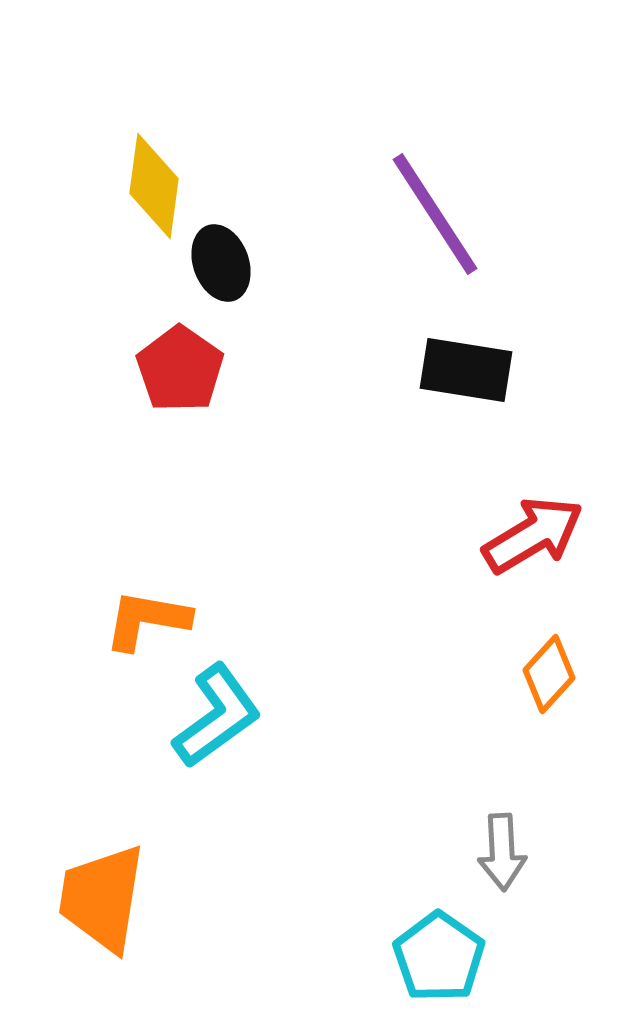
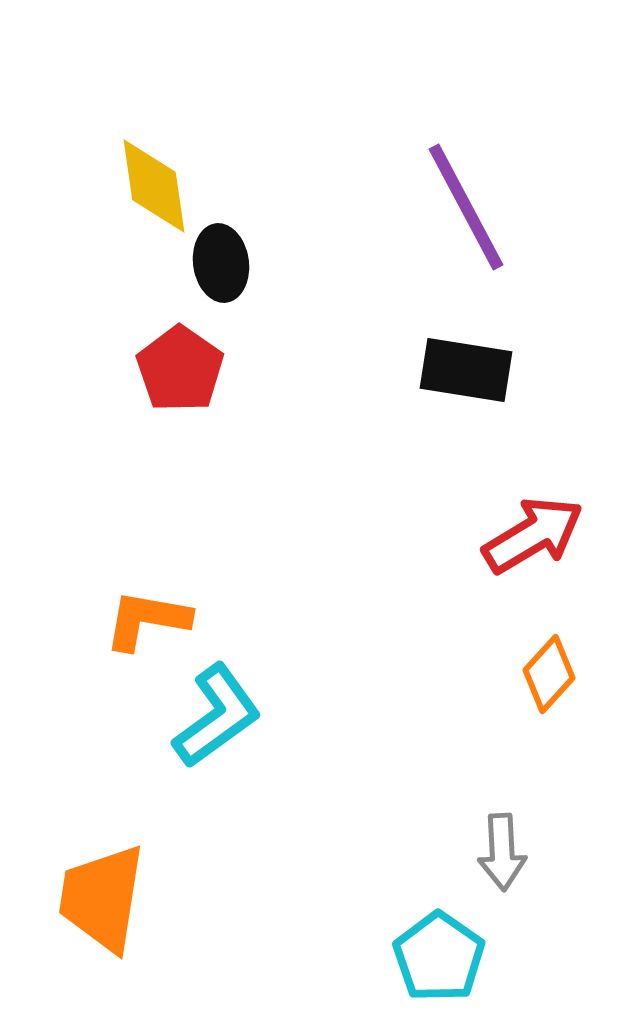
yellow diamond: rotated 16 degrees counterclockwise
purple line: moved 31 px right, 7 px up; rotated 5 degrees clockwise
black ellipse: rotated 12 degrees clockwise
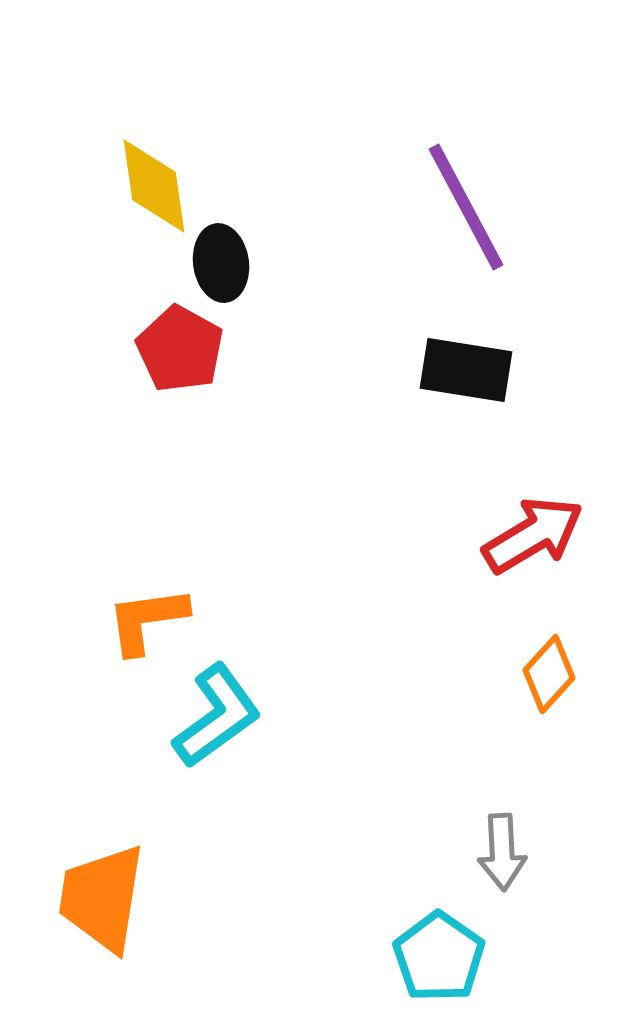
red pentagon: moved 20 px up; rotated 6 degrees counterclockwise
orange L-shape: rotated 18 degrees counterclockwise
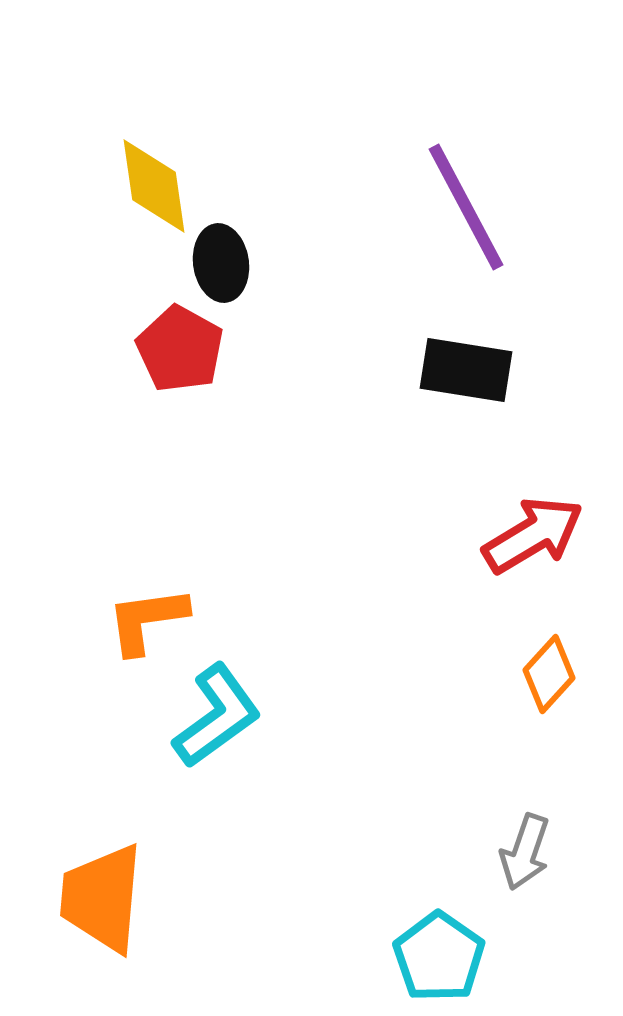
gray arrow: moved 23 px right; rotated 22 degrees clockwise
orange trapezoid: rotated 4 degrees counterclockwise
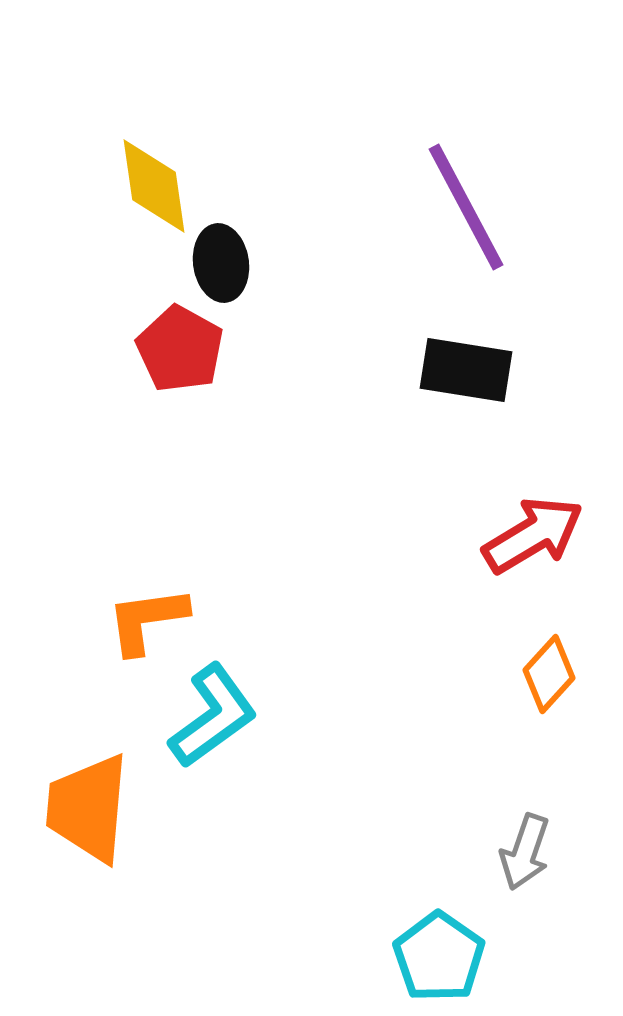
cyan L-shape: moved 4 px left
orange trapezoid: moved 14 px left, 90 px up
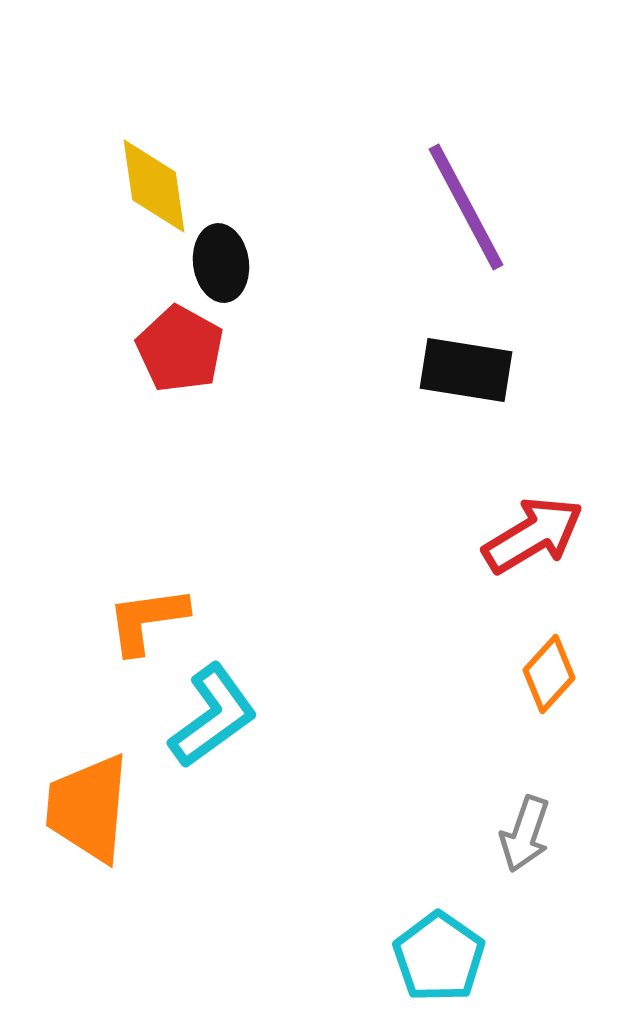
gray arrow: moved 18 px up
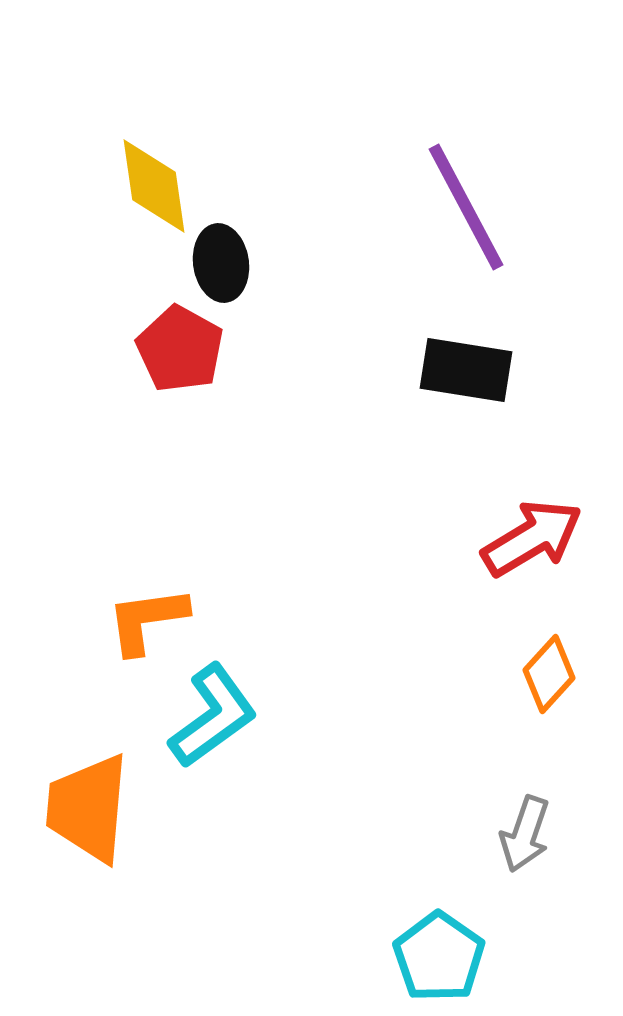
red arrow: moved 1 px left, 3 px down
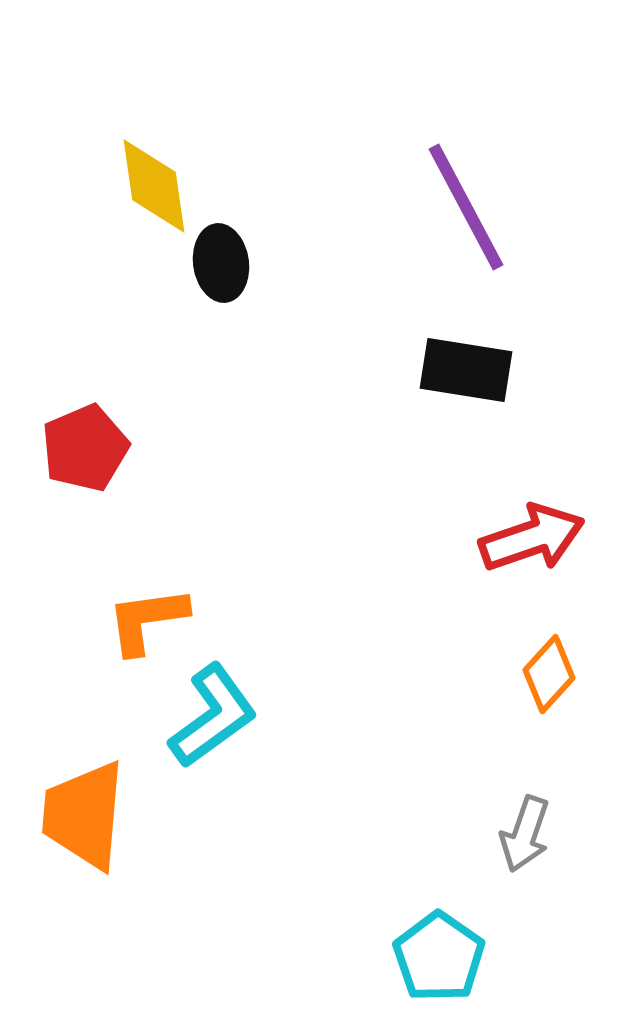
red pentagon: moved 95 px left, 99 px down; rotated 20 degrees clockwise
red arrow: rotated 12 degrees clockwise
orange trapezoid: moved 4 px left, 7 px down
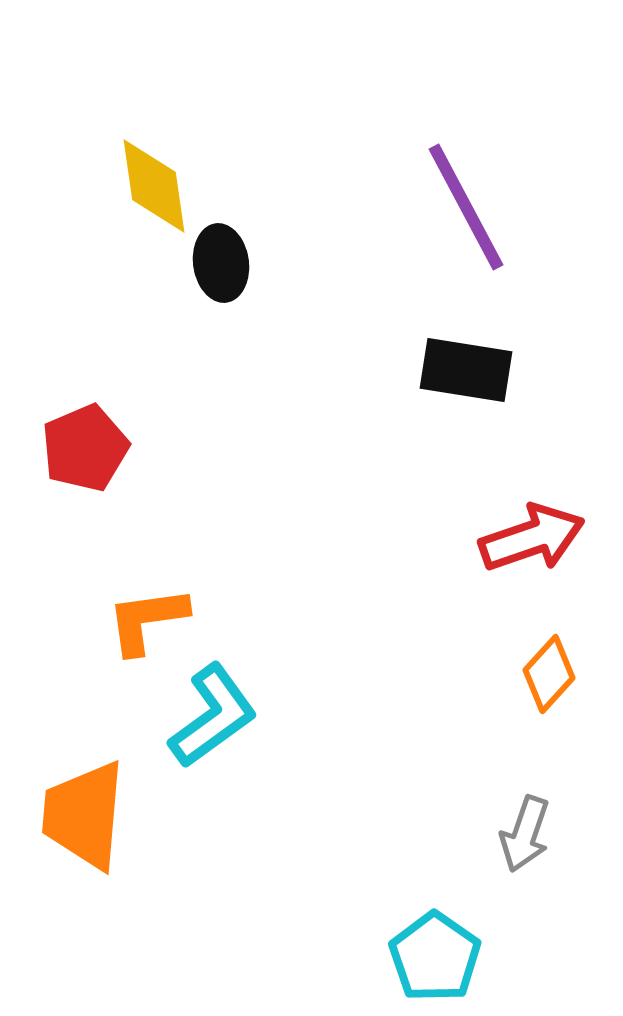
cyan pentagon: moved 4 px left
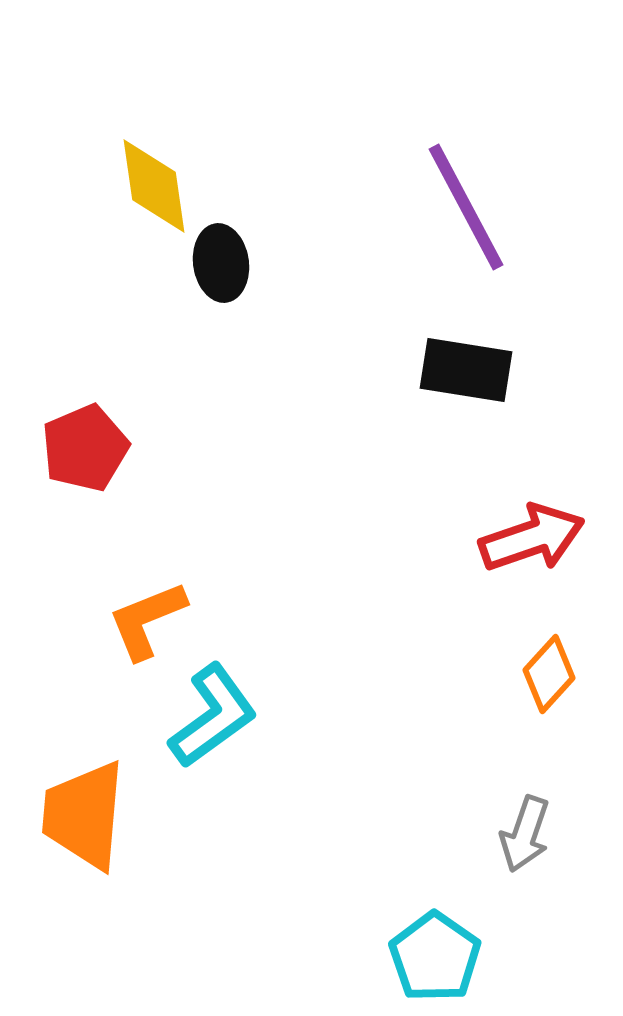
orange L-shape: rotated 14 degrees counterclockwise
